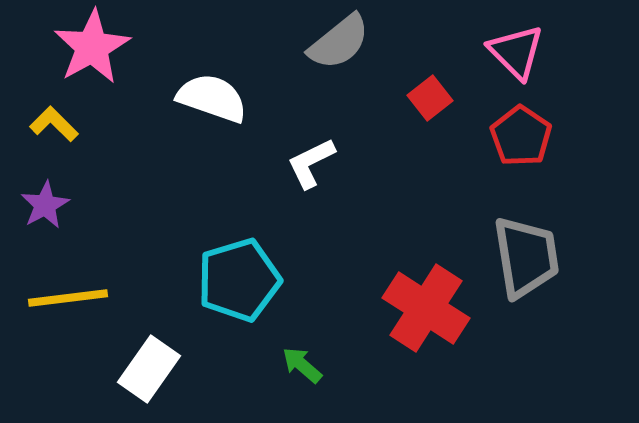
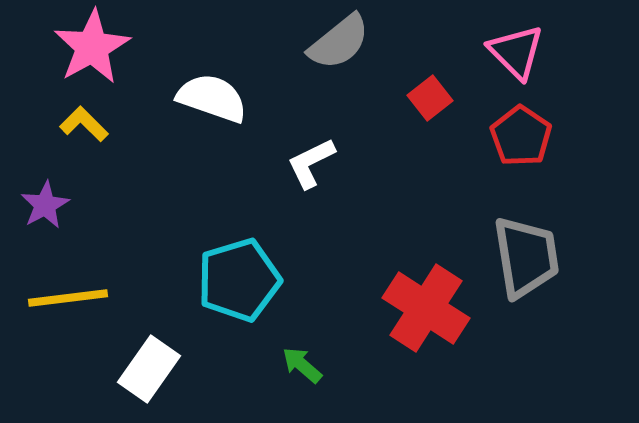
yellow L-shape: moved 30 px right
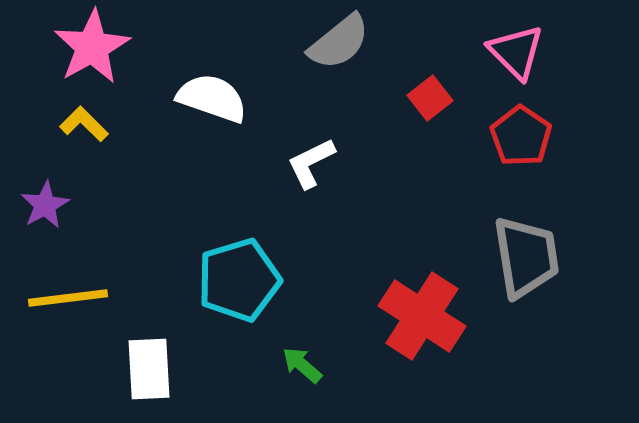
red cross: moved 4 px left, 8 px down
white rectangle: rotated 38 degrees counterclockwise
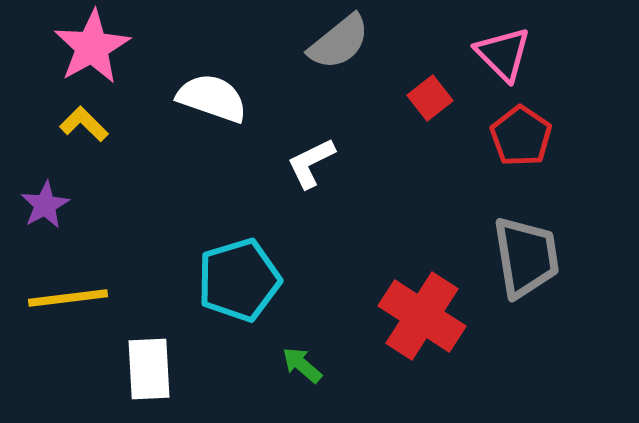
pink triangle: moved 13 px left, 2 px down
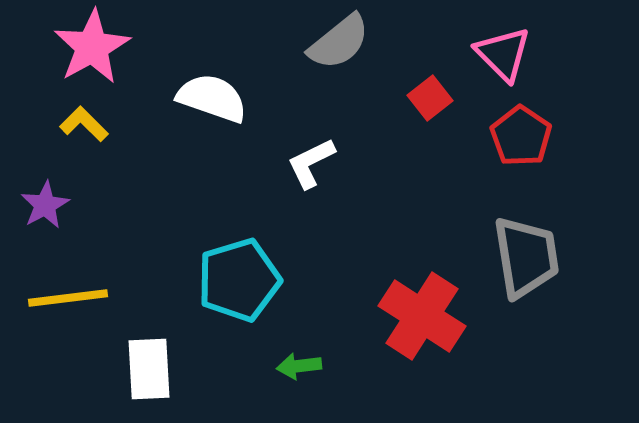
green arrow: moved 3 px left, 1 px down; rotated 48 degrees counterclockwise
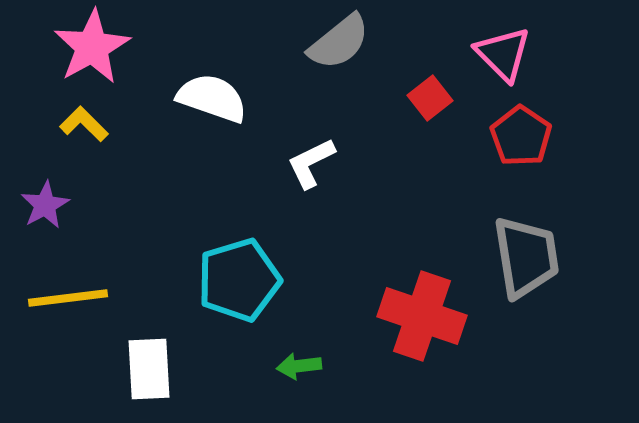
red cross: rotated 14 degrees counterclockwise
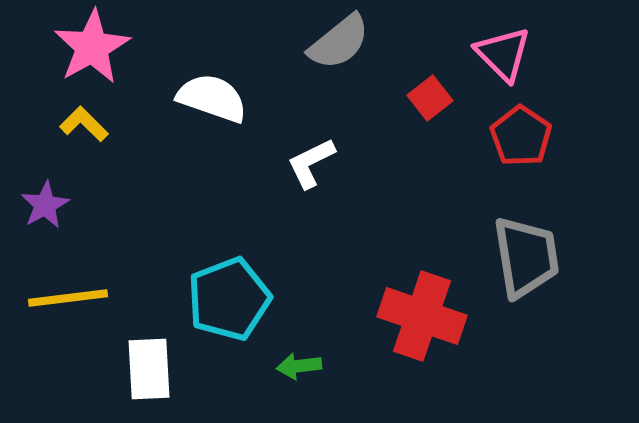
cyan pentagon: moved 10 px left, 19 px down; rotated 4 degrees counterclockwise
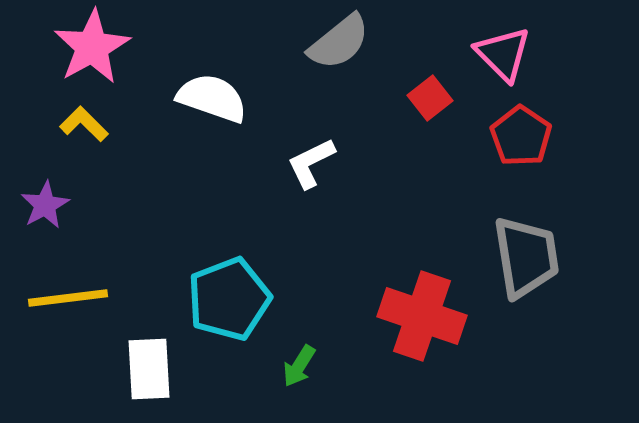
green arrow: rotated 51 degrees counterclockwise
